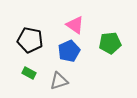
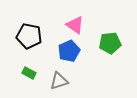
black pentagon: moved 1 px left, 4 px up
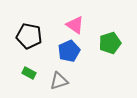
green pentagon: rotated 10 degrees counterclockwise
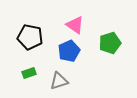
black pentagon: moved 1 px right, 1 px down
green rectangle: rotated 48 degrees counterclockwise
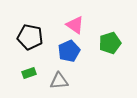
gray triangle: rotated 12 degrees clockwise
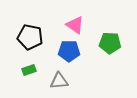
green pentagon: rotated 20 degrees clockwise
blue pentagon: rotated 25 degrees clockwise
green rectangle: moved 3 px up
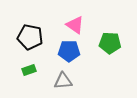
gray triangle: moved 4 px right
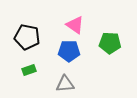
black pentagon: moved 3 px left
gray triangle: moved 2 px right, 3 px down
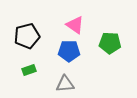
black pentagon: moved 1 px up; rotated 25 degrees counterclockwise
